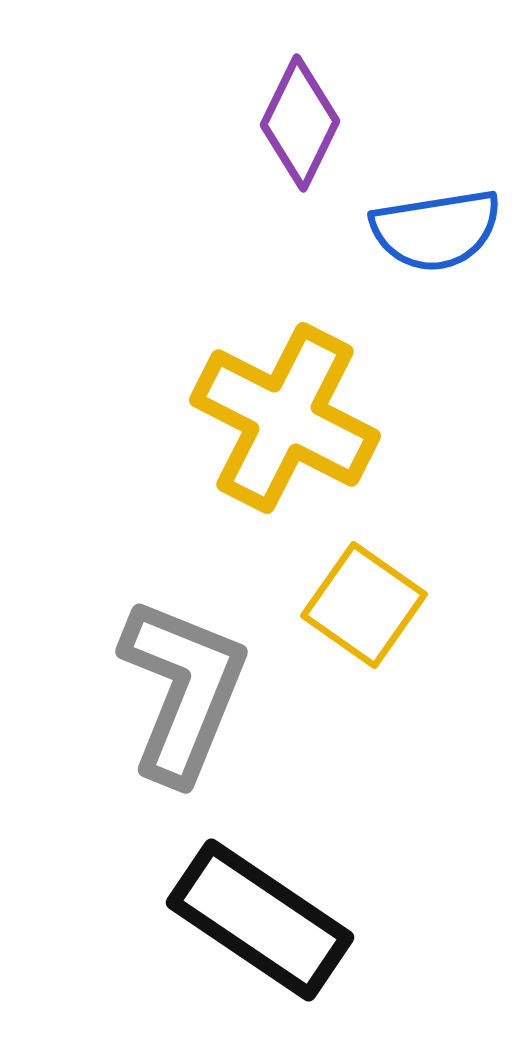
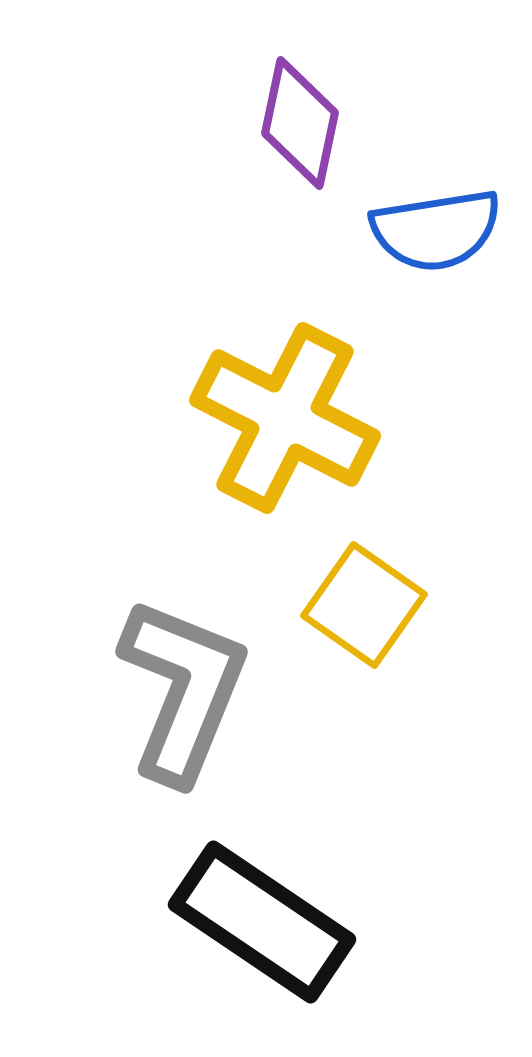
purple diamond: rotated 14 degrees counterclockwise
black rectangle: moved 2 px right, 2 px down
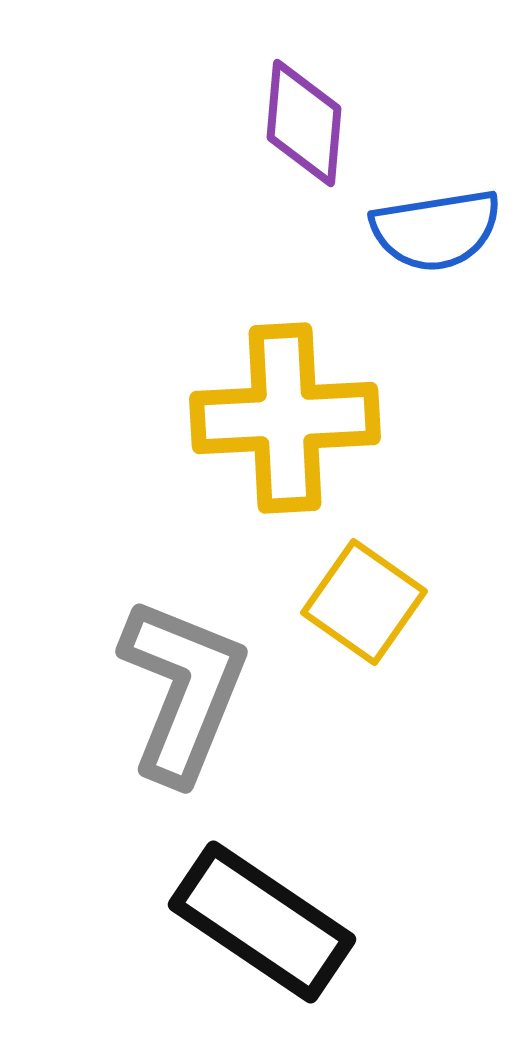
purple diamond: moved 4 px right; rotated 7 degrees counterclockwise
yellow cross: rotated 30 degrees counterclockwise
yellow square: moved 3 px up
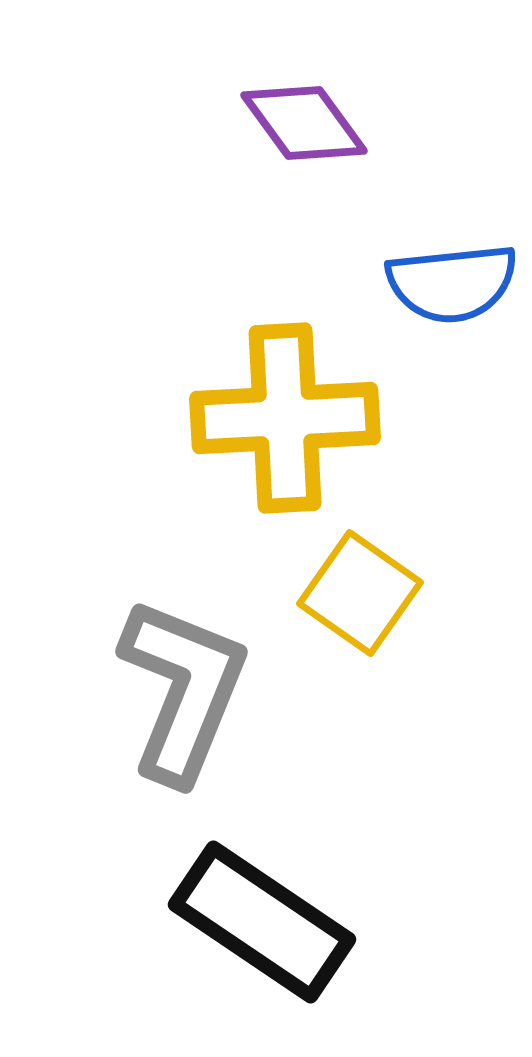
purple diamond: rotated 41 degrees counterclockwise
blue semicircle: moved 16 px right, 53 px down; rotated 3 degrees clockwise
yellow square: moved 4 px left, 9 px up
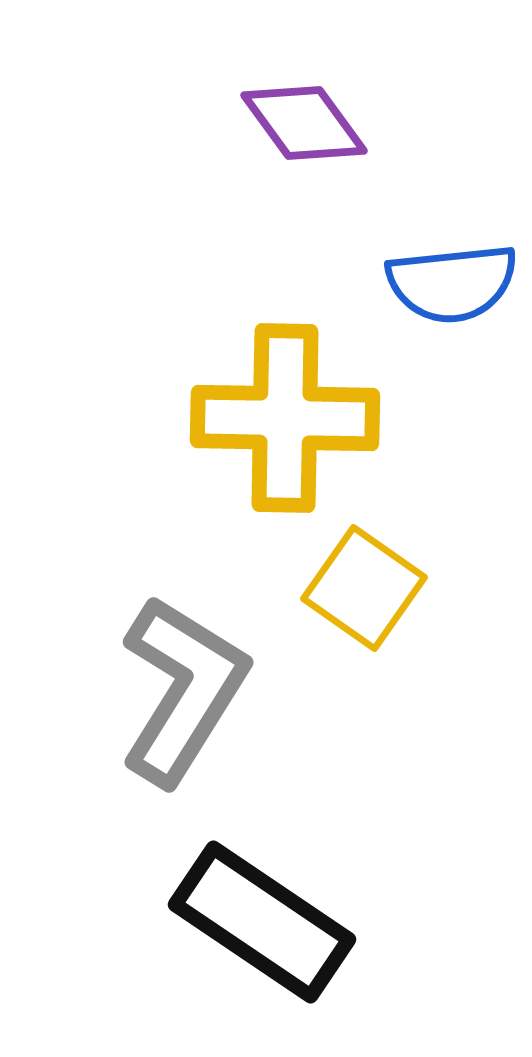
yellow cross: rotated 4 degrees clockwise
yellow square: moved 4 px right, 5 px up
gray L-shape: rotated 10 degrees clockwise
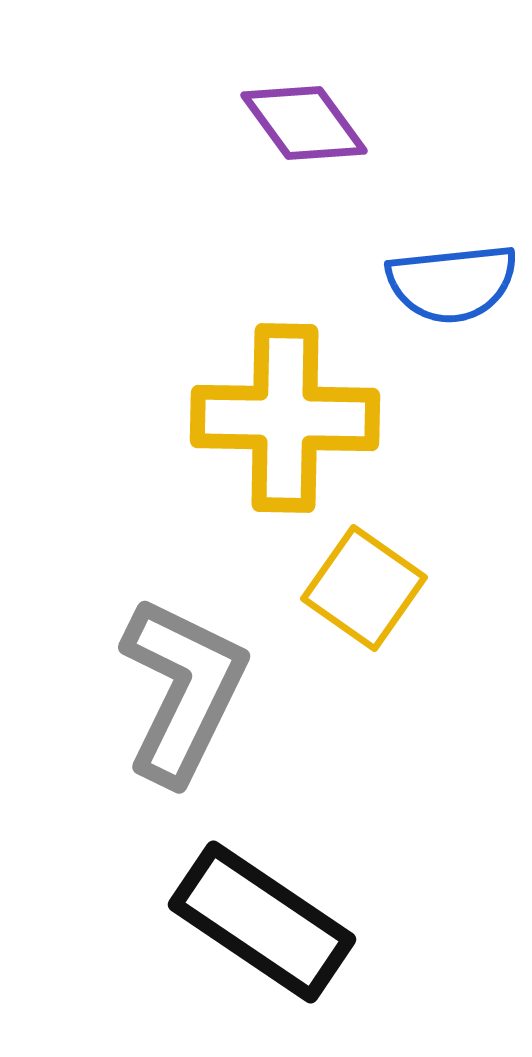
gray L-shape: rotated 6 degrees counterclockwise
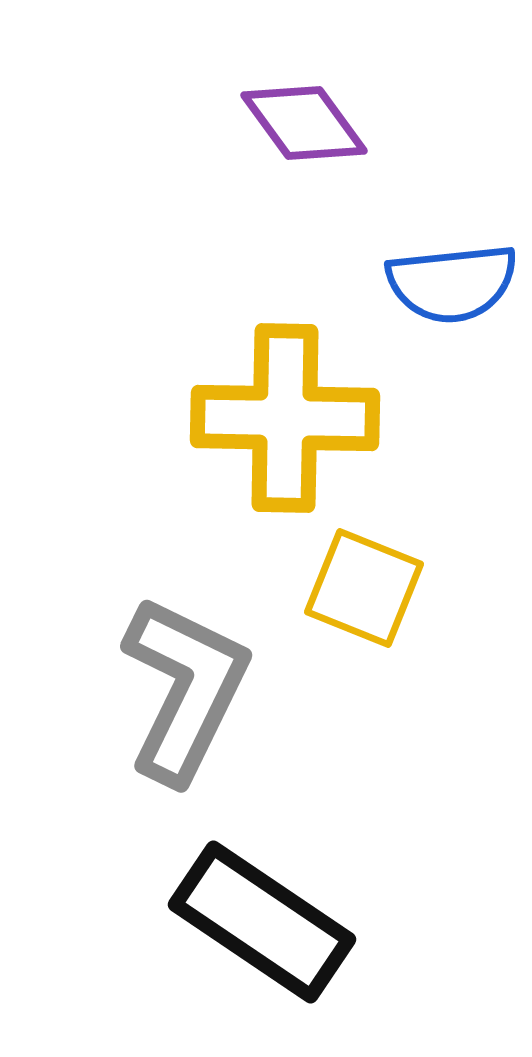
yellow square: rotated 13 degrees counterclockwise
gray L-shape: moved 2 px right, 1 px up
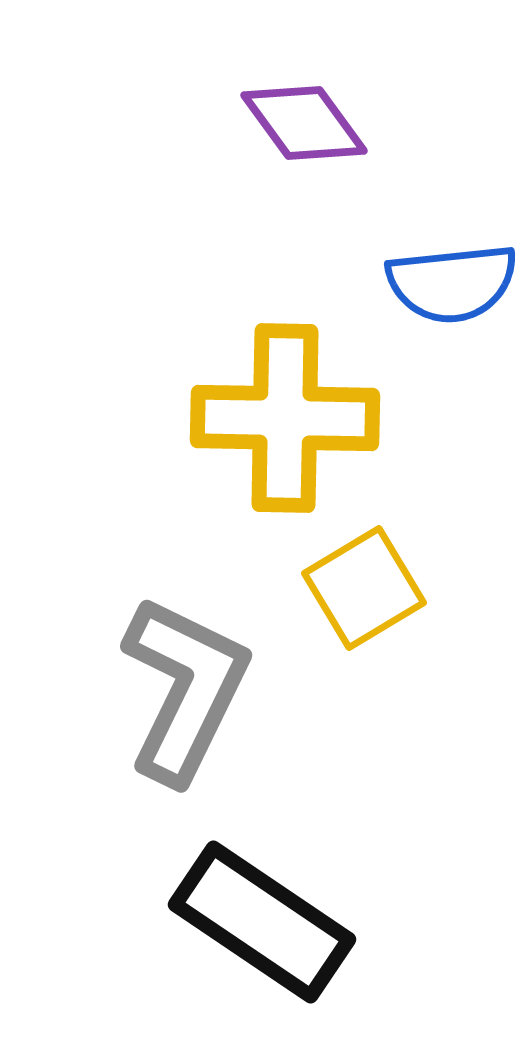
yellow square: rotated 37 degrees clockwise
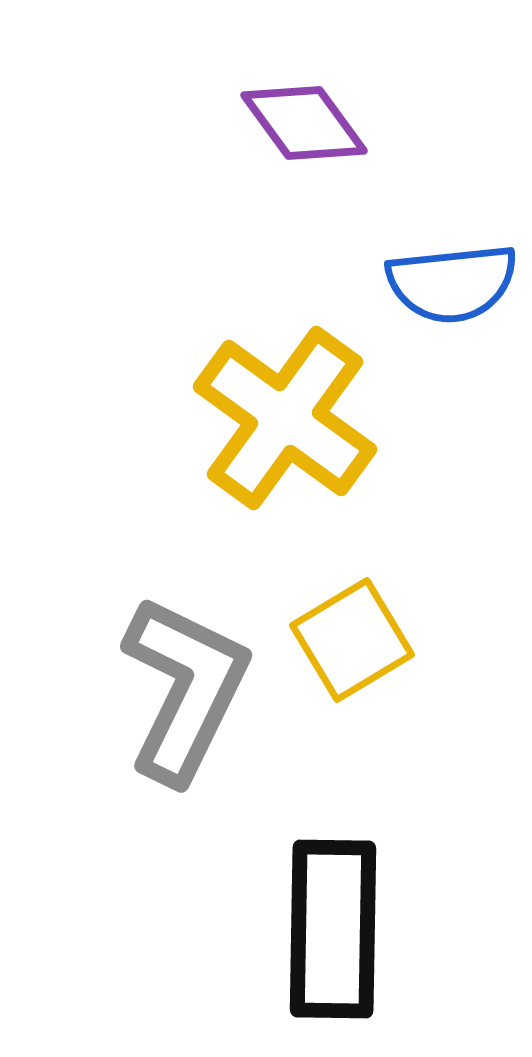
yellow cross: rotated 35 degrees clockwise
yellow square: moved 12 px left, 52 px down
black rectangle: moved 71 px right, 7 px down; rotated 57 degrees clockwise
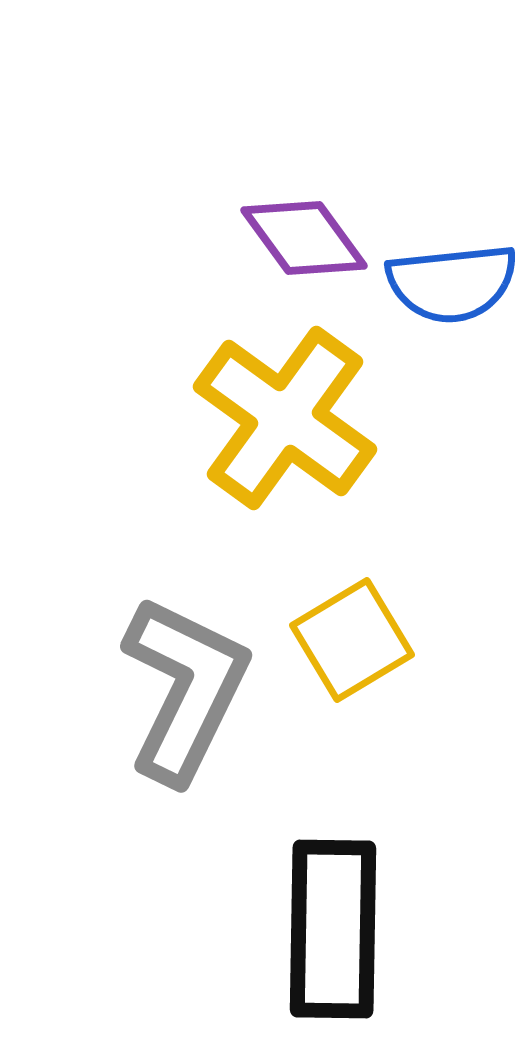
purple diamond: moved 115 px down
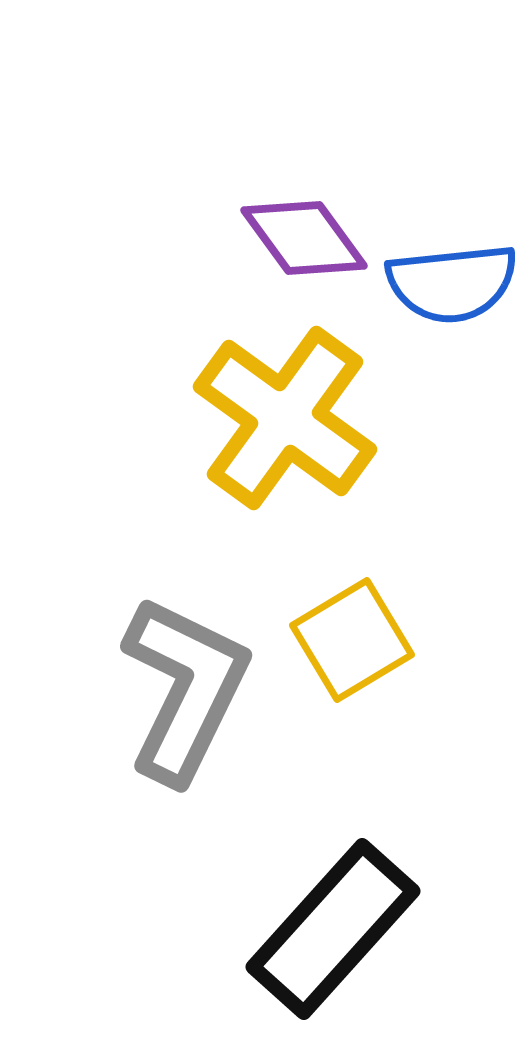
black rectangle: rotated 41 degrees clockwise
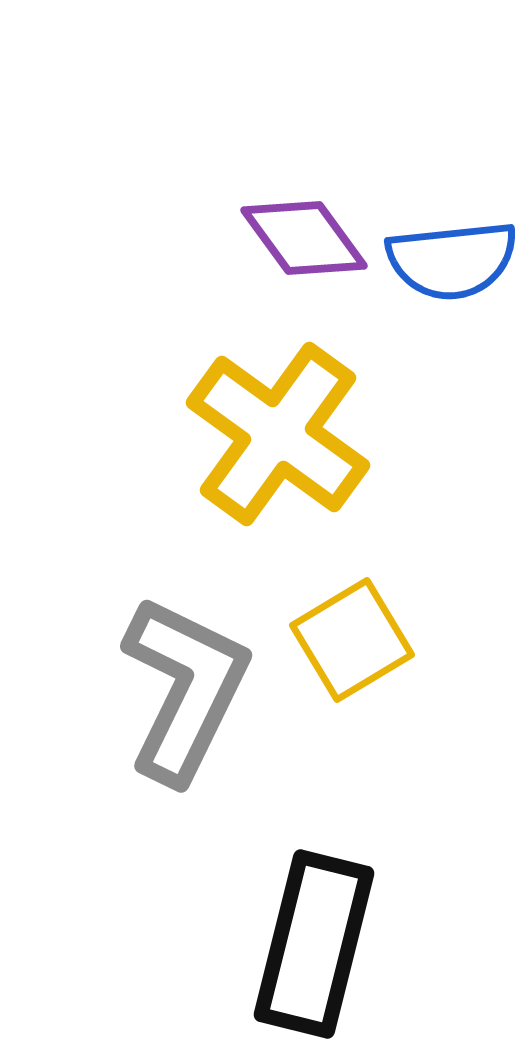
blue semicircle: moved 23 px up
yellow cross: moved 7 px left, 16 px down
black rectangle: moved 19 px left, 15 px down; rotated 28 degrees counterclockwise
